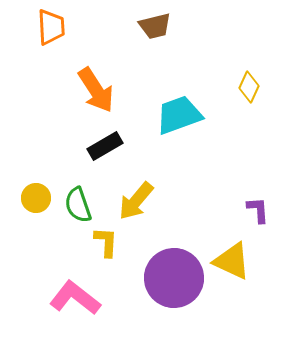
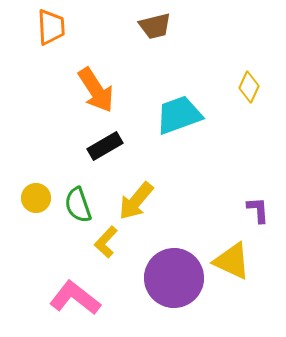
yellow L-shape: rotated 140 degrees counterclockwise
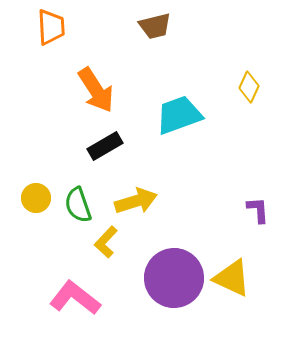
yellow arrow: rotated 147 degrees counterclockwise
yellow triangle: moved 17 px down
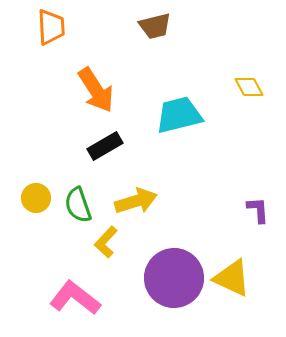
yellow diamond: rotated 52 degrees counterclockwise
cyan trapezoid: rotated 6 degrees clockwise
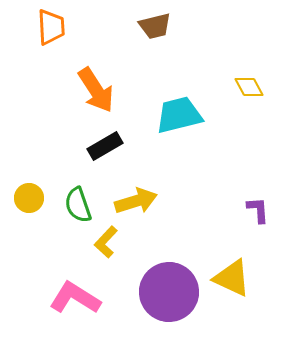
yellow circle: moved 7 px left
purple circle: moved 5 px left, 14 px down
pink L-shape: rotated 6 degrees counterclockwise
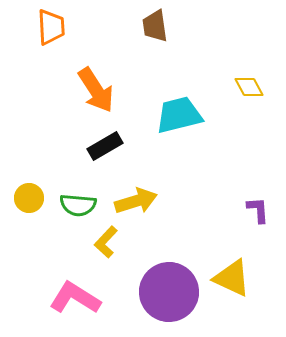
brown trapezoid: rotated 96 degrees clockwise
green semicircle: rotated 66 degrees counterclockwise
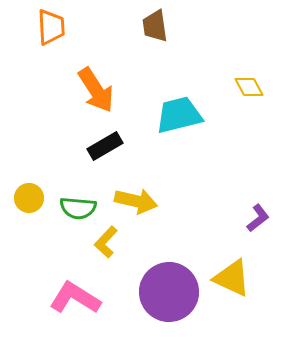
yellow arrow: rotated 30 degrees clockwise
green semicircle: moved 3 px down
purple L-shape: moved 8 px down; rotated 56 degrees clockwise
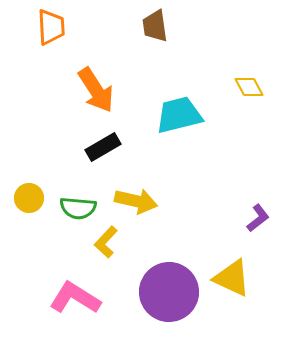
black rectangle: moved 2 px left, 1 px down
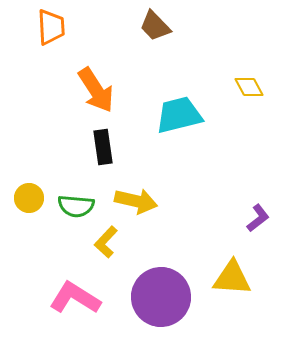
brown trapezoid: rotated 36 degrees counterclockwise
black rectangle: rotated 68 degrees counterclockwise
green semicircle: moved 2 px left, 2 px up
yellow triangle: rotated 21 degrees counterclockwise
purple circle: moved 8 px left, 5 px down
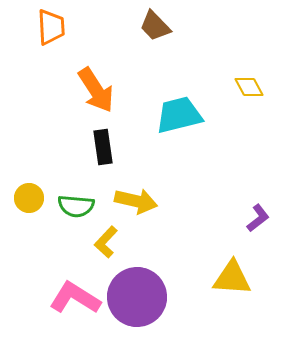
purple circle: moved 24 px left
